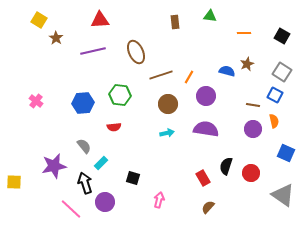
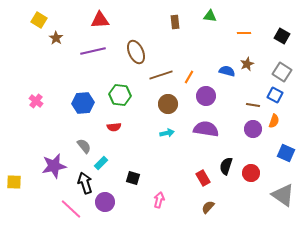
orange semicircle at (274, 121): rotated 32 degrees clockwise
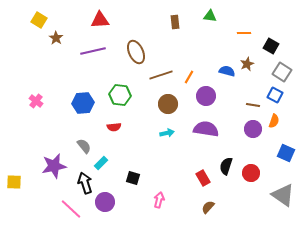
black square at (282, 36): moved 11 px left, 10 px down
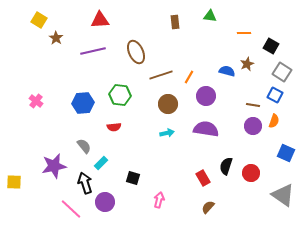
purple circle at (253, 129): moved 3 px up
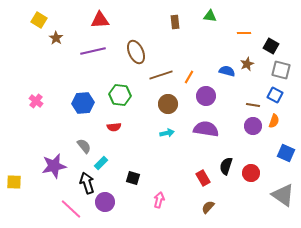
gray square at (282, 72): moved 1 px left, 2 px up; rotated 18 degrees counterclockwise
black arrow at (85, 183): moved 2 px right
